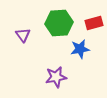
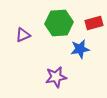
purple triangle: rotated 42 degrees clockwise
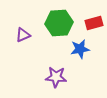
purple star: rotated 15 degrees clockwise
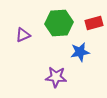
blue star: moved 3 px down
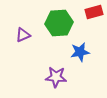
red rectangle: moved 11 px up
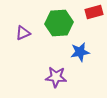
purple triangle: moved 2 px up
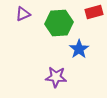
purple triangle: moved 19 px up
blue star: moved 1 px left, 3 px up; rotated 24 degrees counterclockwise
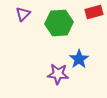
purple triangle: rotated 21 degrees counterclockwise
blue star: moved 10 px down
purple star: moved 2 px right, 3 px up
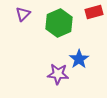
green hexagon: rotated 20 degrees counterclockwise
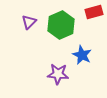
purple triangle: moved 6 px right, 8 px down
green hexagon: moved 2 px right, 2 px down
blue star: moved 3 px right, 4 px up; rotated 12 degrees counterclockwise
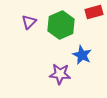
purple star: moved 2 px right
